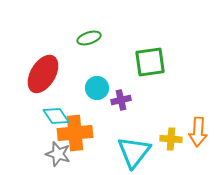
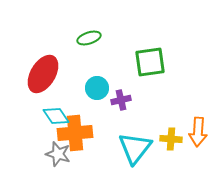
cyan triangle: moved 1 px right, 4 px up
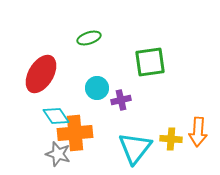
red ellipse: moved 2 px left
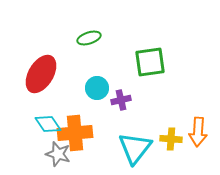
cyan diamond: moved 8 px left, 8 px down
